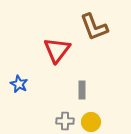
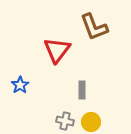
blue star: moved 1 px right, 1 px down; rotated 12 degrees clockwise
gray cross: rotated 12 degrees clockwise
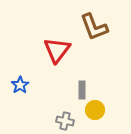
yellow circle: moved 4 px right, 12 px up
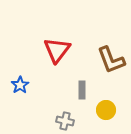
brown L-shape: moved 17 px right, 33 px down
yellow circle: moved 11 px right
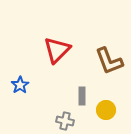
red triangle: rotated 8 degrees clockwise
brown L-shape: moved 2 px left, 1 px down
gray rectangle: moved 6 px down
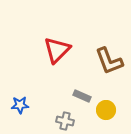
blue star: moved 20 px down; rotated 30 degrees clockwise
gray rectangle: rotated 66 degrees counterclockwise
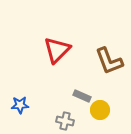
yellow circle: moved 6 px left
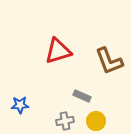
red triangle: moved 1 px right, 1 px down; rotated 28 degrees clockwise
yellow circle: moved 4 px left, 11 px down
gray cross: rotated 24 degrees counterclockwise
